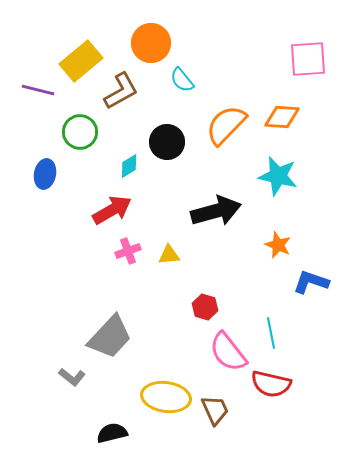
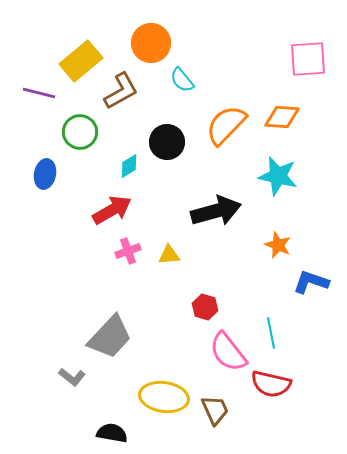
purple line: moved 1 px right, 3 px down
yellow ellipse: moved 2 px left
black semicircle: rotated 24 degrees clockwise
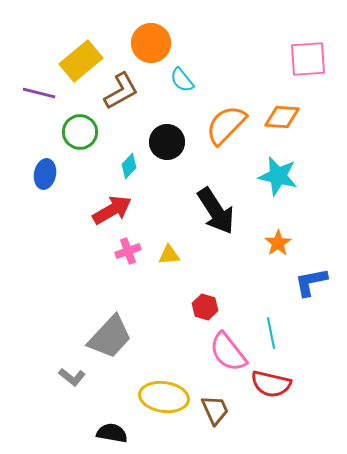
cyan diamond: rotated 15 degrees counterclockwise
black arrow: rotated 72 degrees clockwise
orange star: moved 2 px up; rotated 16 degrees clockwise
blue L-shape: rotated 30 degrees counterclockwise
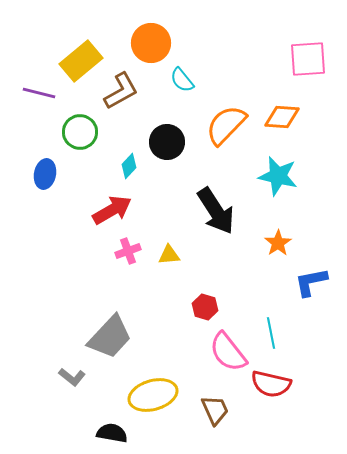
yellow ellipse: moved 11 px left, 2 px up; rotated 24 degrees counterclockwise
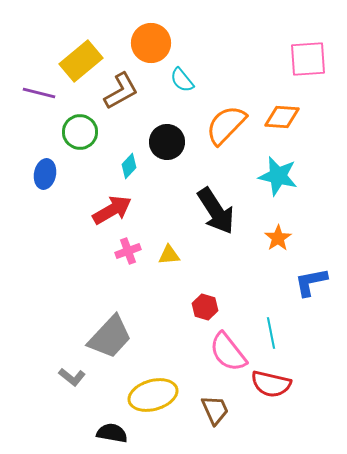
orange star: moved 5 px up
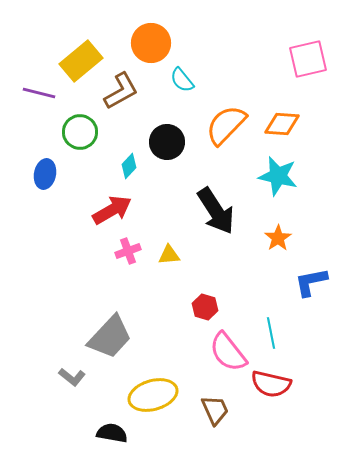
pink square: rotated 9 degrees counterclockwise
orange diamond: moved 7 px down
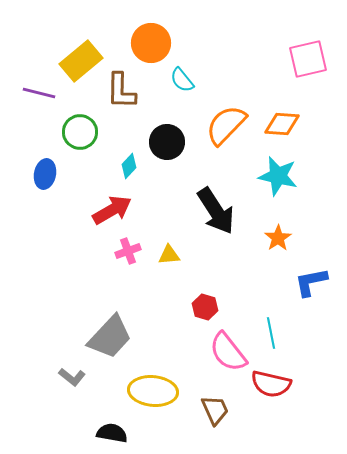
brown L-shape: rotated 120 degrees clockwise
yellow ellipse: moved 4 px up; rotated 21 degrees clockwise
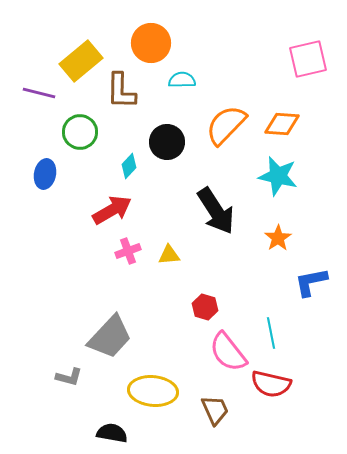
cyan semicircle: rotated 128 degrees clockwise
gray L-shape: moved 3 px left; rotated 24 degrees counterclockwise
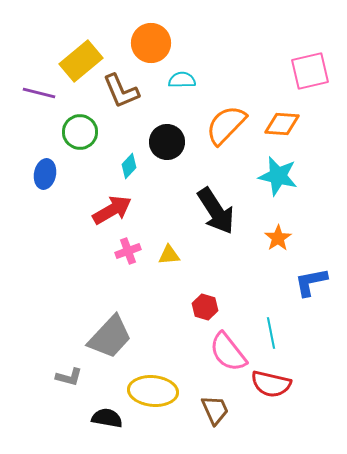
pink square: moved 2 px right, 12 px down
brown L-shape: rotated 24 degrees counterclockwise
black semicircle: moved 5 px left, 15 px up
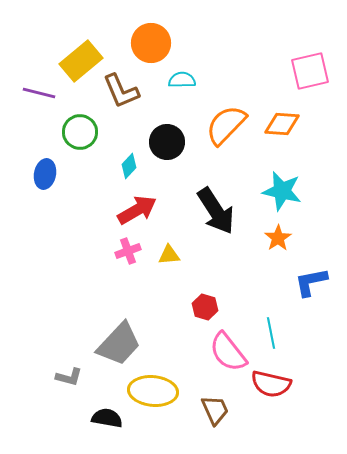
cyan star: moved 4 px right, 15 px down
red arrow: moved 25 px right
gray trapezoid: moved 9 px right, 7 px down
